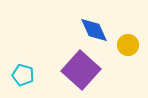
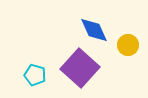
purple square: moved 1 px left, 2 px up
cyan pentagon: moved 12 px right
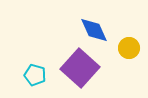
yellow circle: moved 1 px right, 3 px down
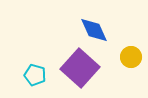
yellow circle: moved 2 px right, 9 px down
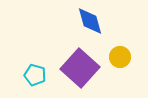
blue diamond: moved 4 px left, 9 px up; rotated 8 degrees clockwise
yellow circle: moved 11 px left
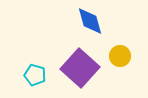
yellow circle: moved 1 px up
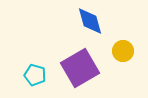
yellow circle: moved 3 px right, 5 px up
purple square: rotated 18 degrees clockwise
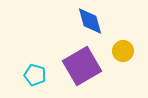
purple square: moved 2 px right, 2 px up
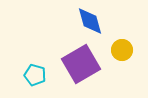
yellow circle: moved 1 px left, 1 px up
purple square: moved 1 px left, 2 px up
